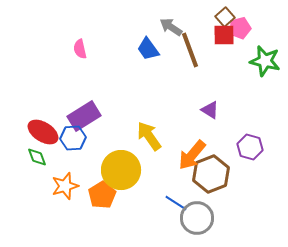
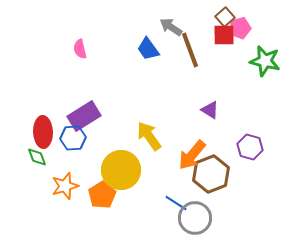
red ellipse: rotated 56 degrees clockwise
gray circle: moved 2 px left
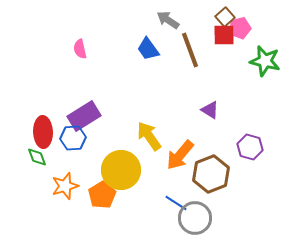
gray arrow: moved 3 px left, 7 px up
orange arrow: moved 12 px left
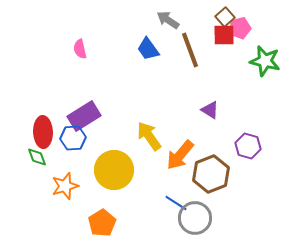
purple hexagon: moved 2 px left, 1 px up
yellow circle: moved 7 px left
orange pentagon: moved 28 px down
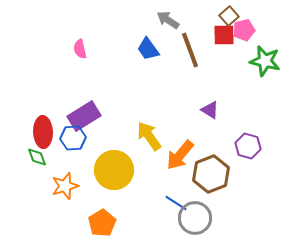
brown square: moved 4 px right, 1 px up
pink pentagon: moved 4 px right, 2 px down
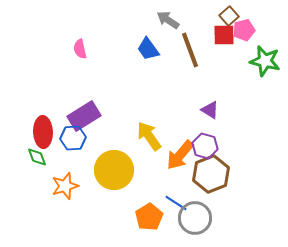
purple hexagon: moved 43 px left
orange pentagon: moved 47 px right, 6 px up
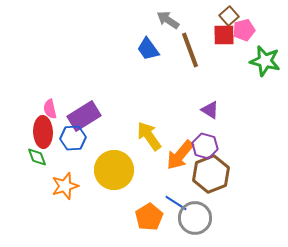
pink semicircle: moved 30 px left, 60 px down
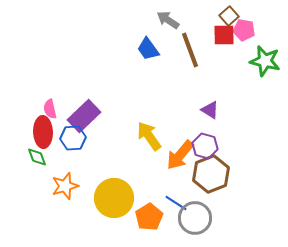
pink pentagon: rotated 25 degrees clockwise
purple rectangle: rotated 12 degrees counterclockwise
yellow circle: moved 28 px down
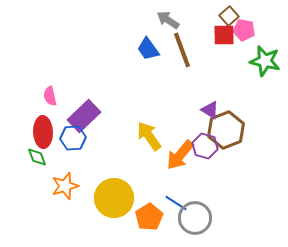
brown line: moved 8 px left
pink semicircle: moved 13 px up
brown hexagon: moved 15 px right, 44 px up
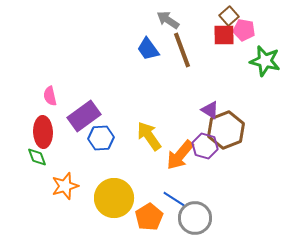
purple rectangle: rotated 8 degrees clockwise
blue hexagon: moved 28 px right
blue line: moved 2 px left, 4 px up
